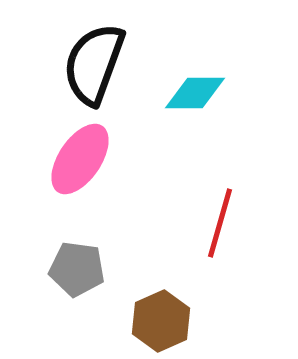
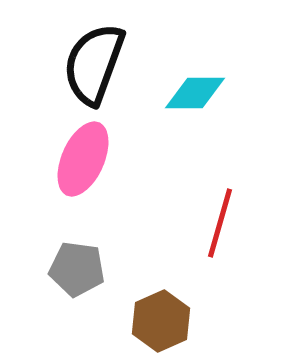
pink ellipse: moved 3 px right; rotated 10 degrees counterclockwise
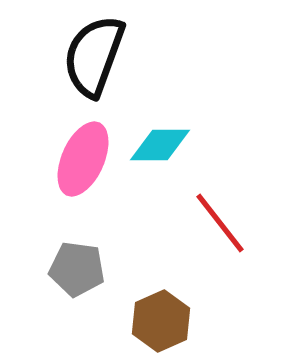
black semicircle: moved 8 px up
cyan diamond: moved 35 px left, 52 px down
red line: rotated 54 degrees counterclockwise
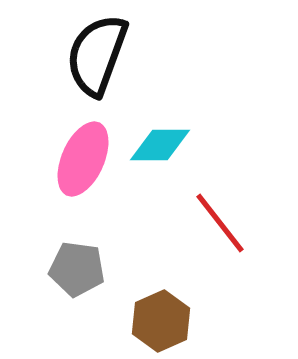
black semicircle: moved 3 px right, 1 px up
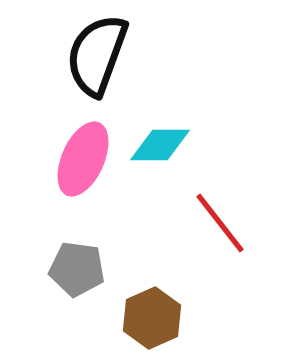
brown hexagon: moved 9 px left, 3 px up
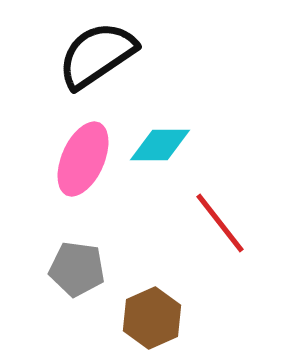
black semicircle: rotated 36 degrees clockwise
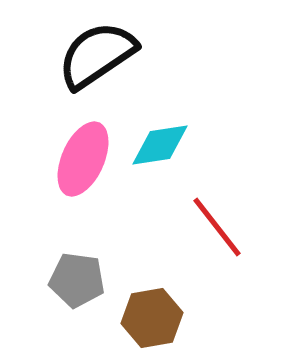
cyan diamond: rotated 8 degrees counterclockwise
red line: moved 3 px left, 4 px down
gray pentagon: moved 11 px down
brown hexagon: rotated 14 degrees clockwise
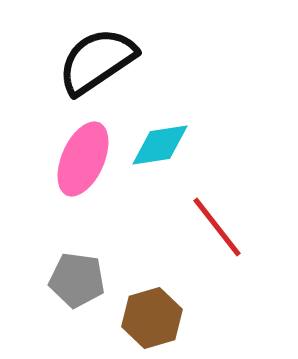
black semicircle: moved 6 px down
brown hexagon: rotated 6 degrees counterclockwise
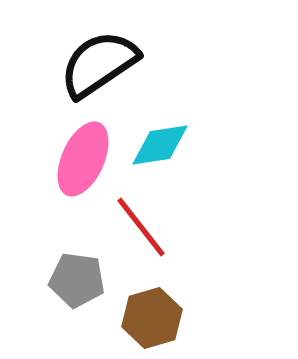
black semicircle: moved 2 px right, 3 px down
red line: moved 76 px left
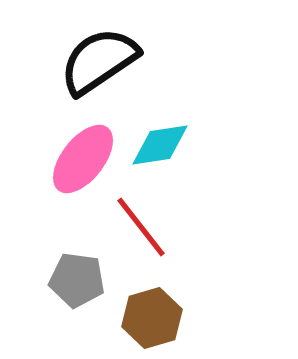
black semicircle: moved 3 px up
pink ellipse: rotated 14 degrees clockwise
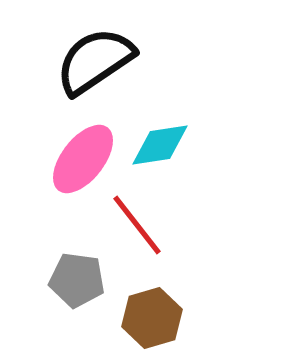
black semicircle: moved 4 px left
red line: moved 4 px left, 2 px up
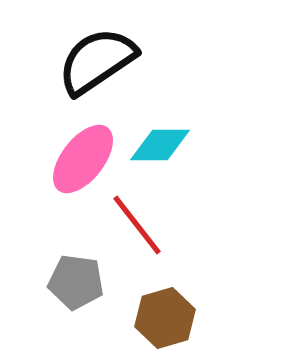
black semicircle: moved 2 px right
cyan diamond: rotated 8 degrees clockwise
gray pentagon: moved 1 px left, 2 px down
brown hexagon: moved 13 px right
